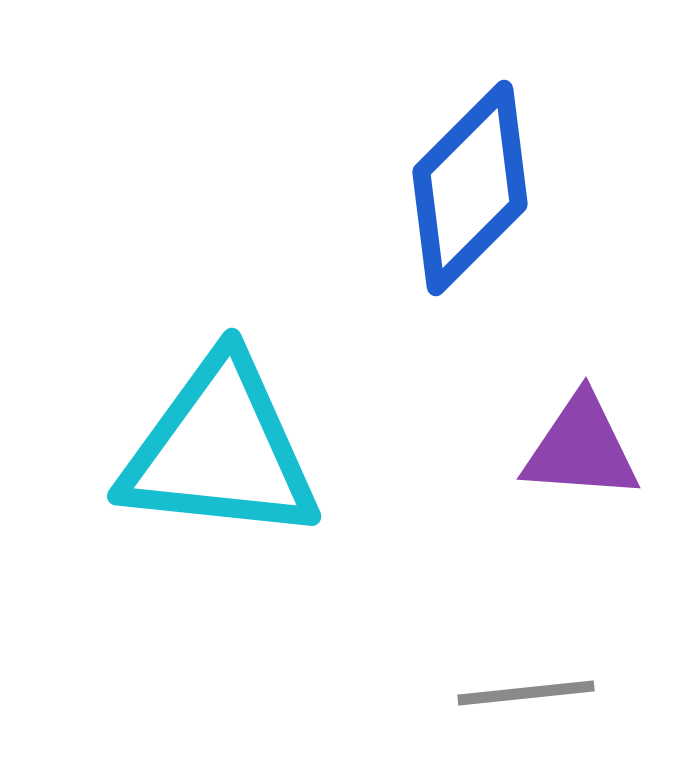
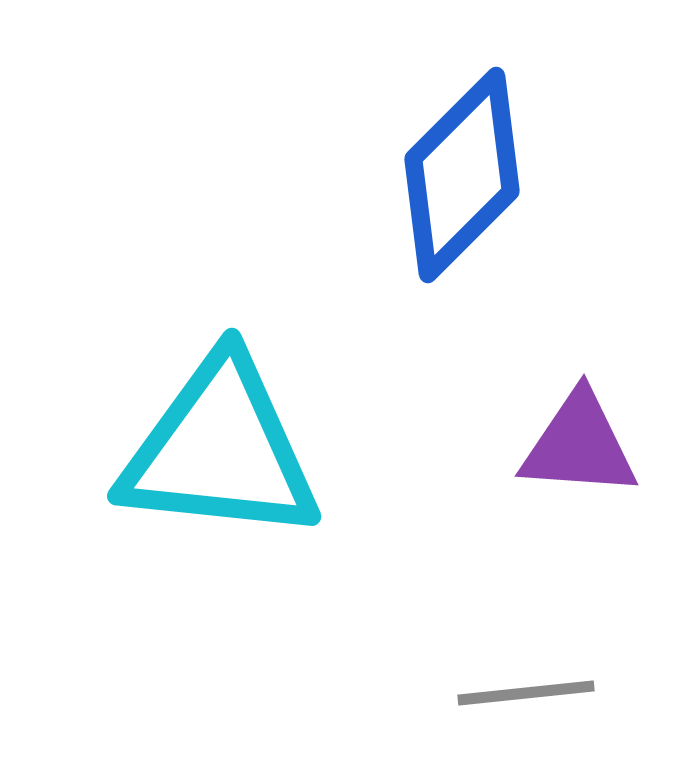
blue diamond: moved 8 px left, 13 px up
purple triangle: moved 2 px left, 3 px up
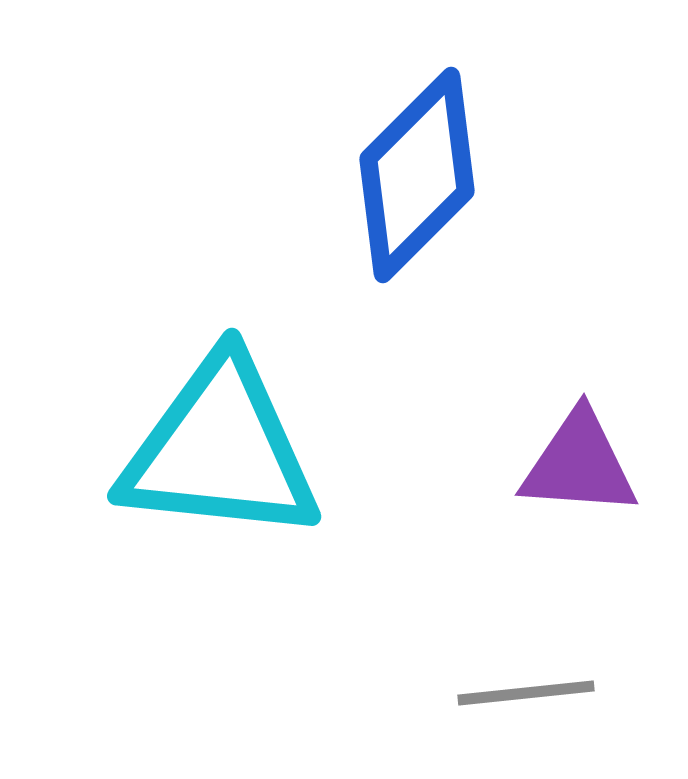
blue diamond: moved 45 px left
purple triangle: moved 19 px down
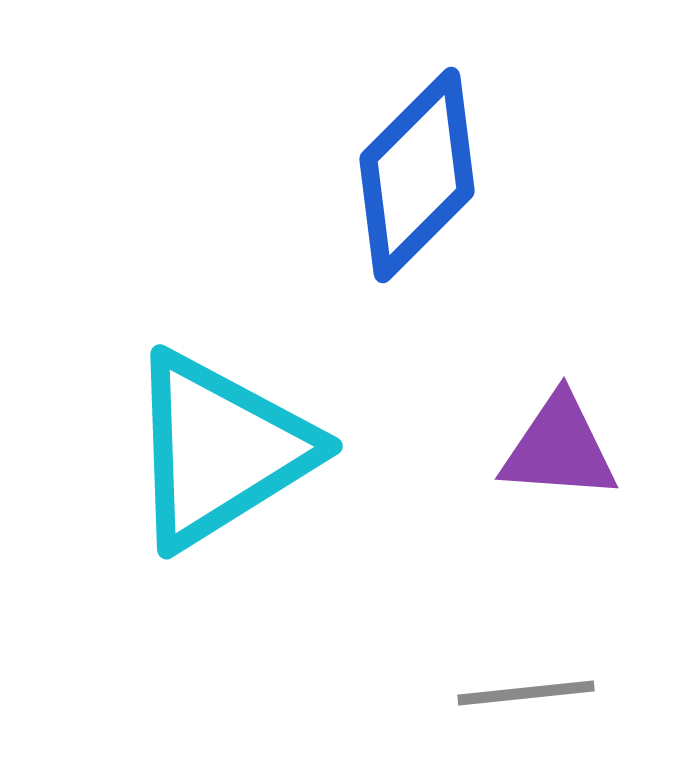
cyan triangle: rotated 38 degrees counterclockwise
purple triangle: moved 20 px left, 16 px up
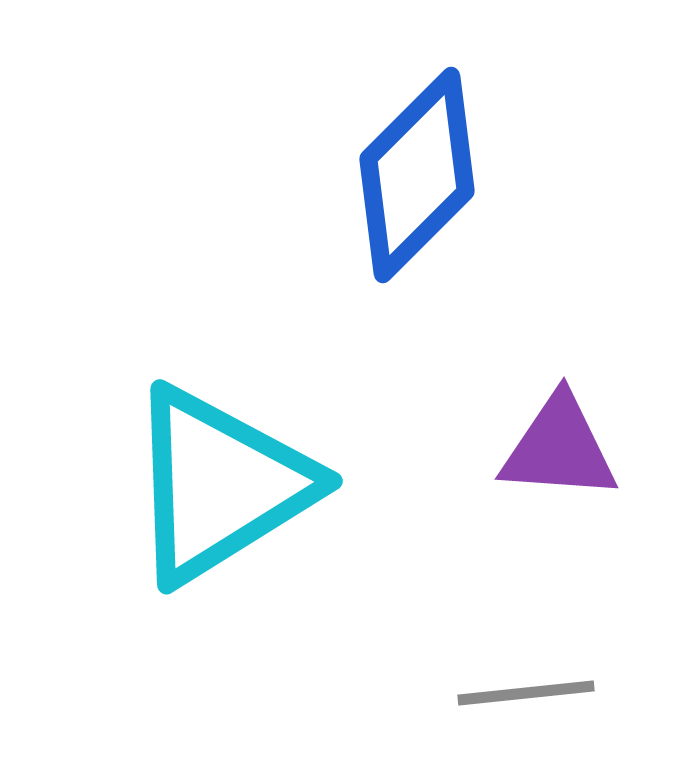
cyan triangle: moved 35 px down
